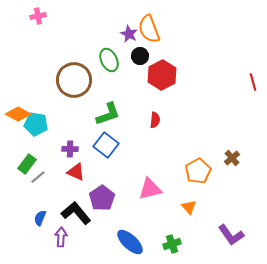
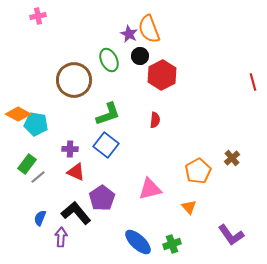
blue ellipse: moved 8 px right
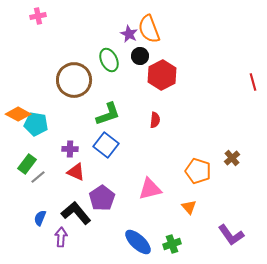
orange pentagon: rotated 25 degrees counterclockwise
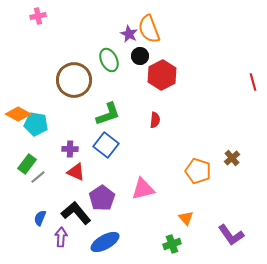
pink triangle: moved 7 px left
orange triangle: moved 3 px left, 11 px down
blue ellipse: moved 33 px left; rotated 72 degrees counterclockwise
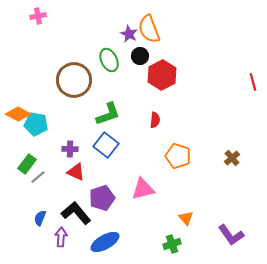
orange pentagon: moved 20 px left, 15 px up
purple pentagon: rotated 15 degrees clockwise
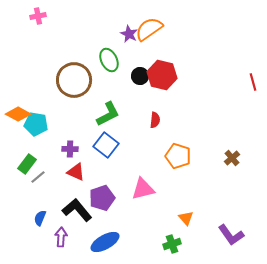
orange semicircle: rotated 76 degrees clockwise
black circle: moved 20 px down
red hexagon: rotated 20 degrees counterclockwise
green L-shape: rotated 8 degrees counterclockwise
black L-shape: moved 1 px right, 3 px up
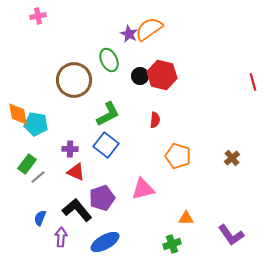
orange diamond: rotated 50 degrees clockwise
orange triangle: rotated 49 degrees counterclockwise
